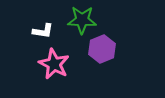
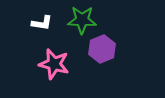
white L-shape: moved 1 px left, 8 px up
pink star: rotated 12 degrees counterclockwise
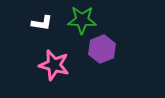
pink star: moved 1 px down
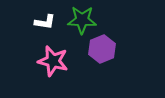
white L-shape: moved 3 px right, 1 px up
pink star: moved 1 px left, 4 px up
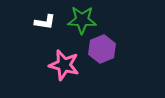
pink star: moved 11 px right, 4 px down
